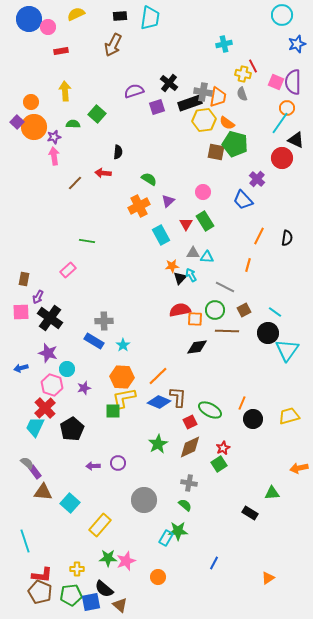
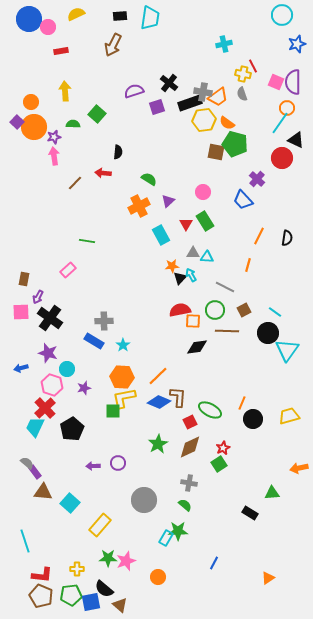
orange trapezoid at (218, 97): rotated 45 degrees clockwise
orange square at (195, 319): moved 2 px left, 2 px down
brown pentagon at (40, 592): moved 1 px right, 4 px down
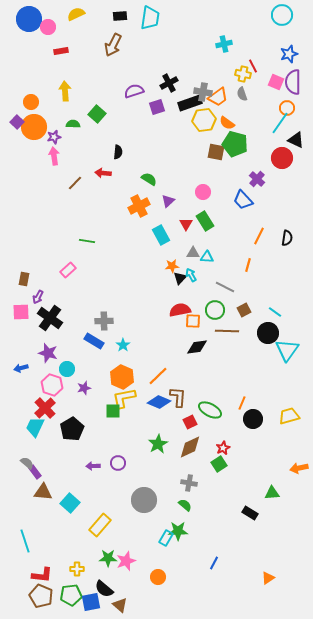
blue star at (297, 44): moved 8 px left, 10 px down
black cross at (169, 83): rotated 24 degrees clockwise
orange hexagon at (122, 377): rotated 20 degrees clockwise
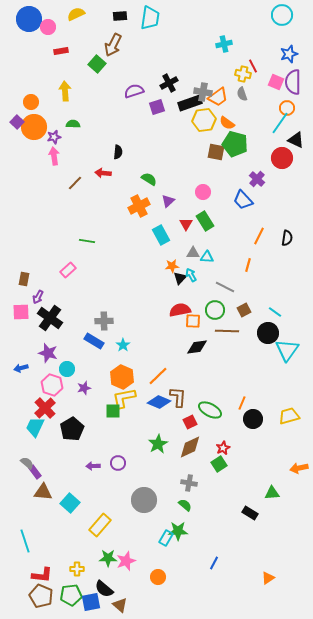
green square at (97, 114): moved 50 px up
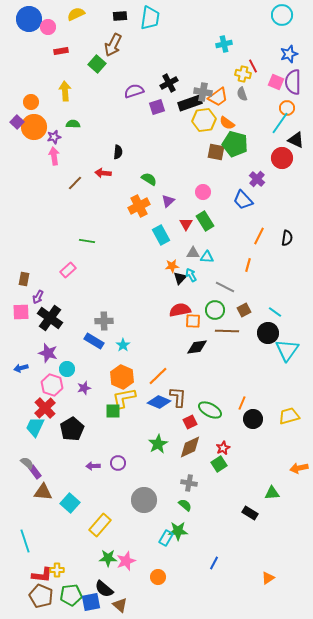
yellow cross at (77, 569): moved 20 px left, 1 px down
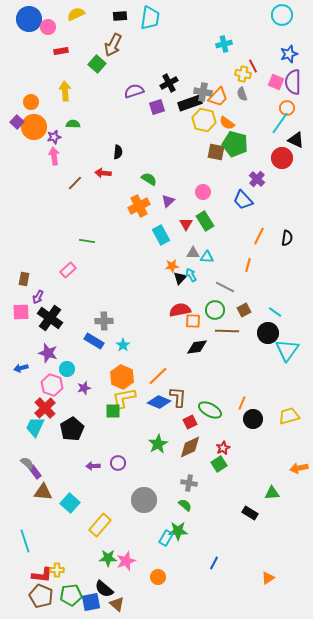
orange trapezoid at (218, 97): rotated 10 degrees counterclockwise
yellow hexagon at (204, 120): rotated 20 degrees clockwise
brown triangle at (120, 605): moved 3 px left, 1 px up
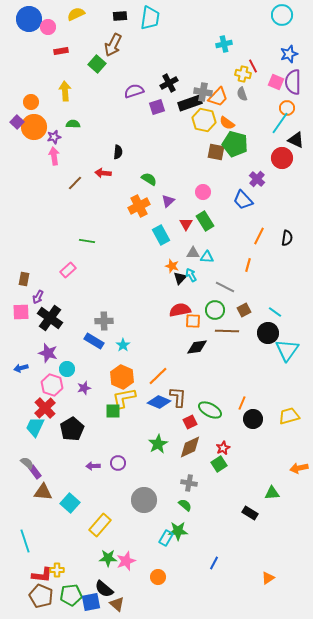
orange star at (172, 266): rotated 24 degrees clockwise
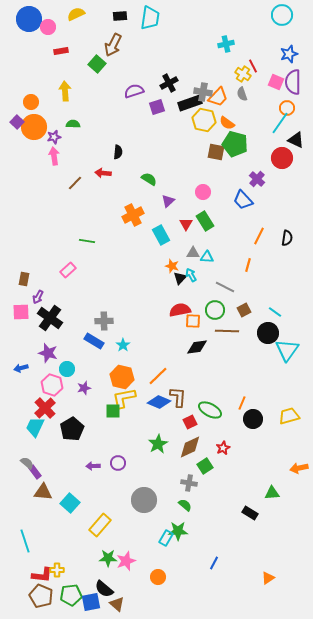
cyan cross at (224, 44): moved 2 px right
yellow cross at (243, 74): rotated 21 degrees clockwise
orange cross at (139, 206): moved 6 px left, 9 px down
orange hexagon at (122, 377): rotated 10 degrees counterclockwise
green square at (219, 464): moved 14 px left, 2 px down
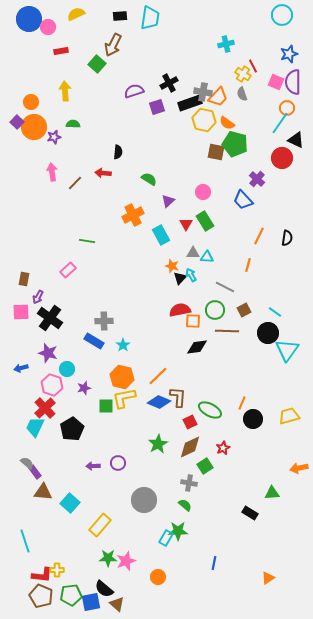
pink arrow at (54, 156): moved 2 px left, 16 px down
green square at (113, 411): moved 7 px left, 5 px up
blue line at (214, 563): rotated 16 degrees counterclockwise
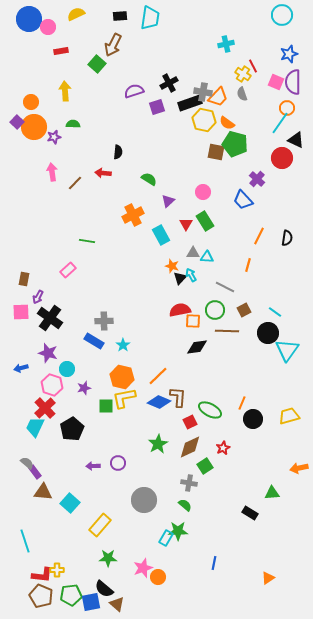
pink star at (126, 561): moved 17 px right, 7 px down
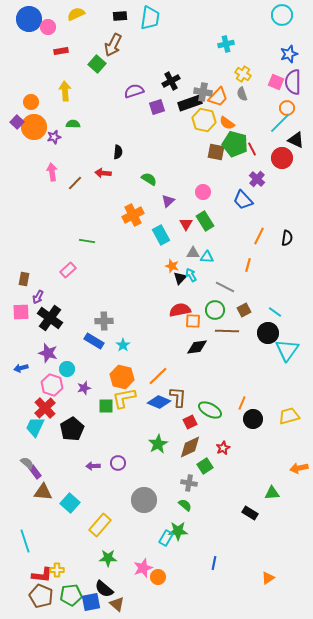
red line at (253, 66): moved 1 px left, 83 px down
black cross at (169, 83): moved 2 px right, 2 px up
cyan line at (280, 123): rotated 10 degrees clockwise
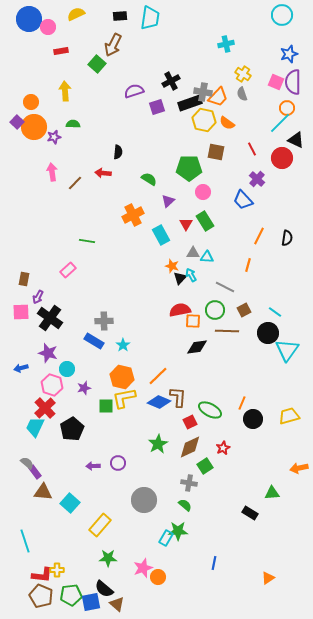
green pentagon at (235, 144): moved 46 px left, 24 px down; rotated 15 degrees counterclockwise
